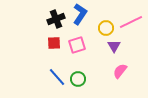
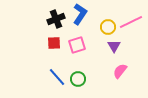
yellow circle: moved 2 px right, 1 px up
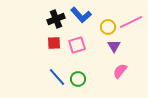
blue L-shape: moved 1 px right, 1 px down; rotated 105 degrees clockwise
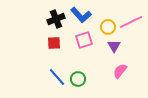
pink square: moved 7 px right, 5 px up
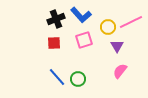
purple triangle: moved 3 px right
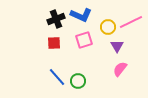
blue L-shape: rotated 25 degrees counterclockwise
pink semicircle: moved 2 px up
green circle: moved 2 px down
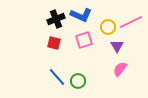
red square: rotated 16 degrees clockwise
